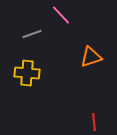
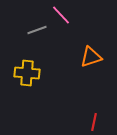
gray line: moved 5 px right, 4 px up
red line: rotated 18 degrees clockwise
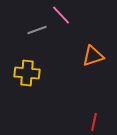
orange triangle: moved 2 px right, 1 px up
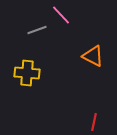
orange triangle: rotated 45 degrees clockwise
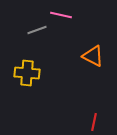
pink line: rotated 35 degrees counterclockwise
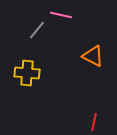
gray line: rotated 30 degrees counterclockwise
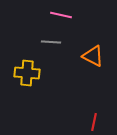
gray line: moved 14 px right, 12 px down; rotated 54 degrees clockwise
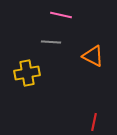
yellow cross: rotated 15 degrees counterclockwise
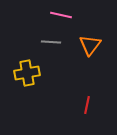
orange triangle: moved 3 px left, 11 px up; rotated 40 degrees clockwise
red line: moved 7 px left, 17 px up
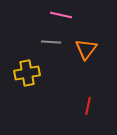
orange triangle: moved 4 px left, 4 px down
red line: moved 1 px right, 1 px down
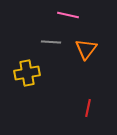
pink line: moved 7 px right
red line: moved 2 px down
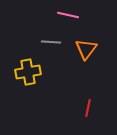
yellow cross: moved 1 px right, 1 px up
